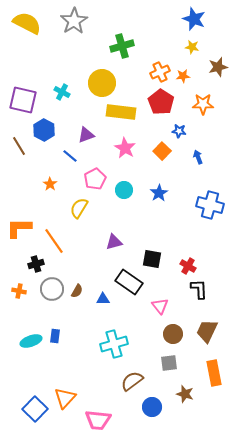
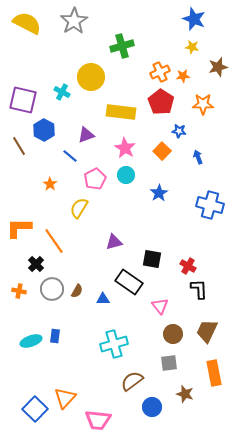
yellow circle at (102, 83): moved 11 px left, 6 px up
cyan circle at (124, 190): moved 2 px right, 15 px up
black cross at (36, 264): rotated 28 degrees counterclockwise
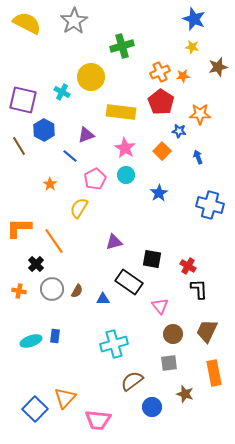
orange star at (203, 104): moved 3 px left, 10 px down
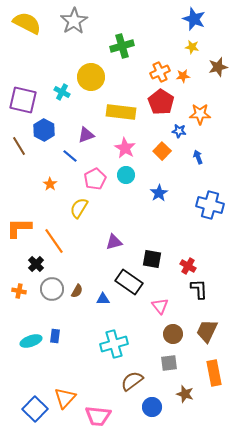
pink trapezoid at (98, 420): moved 4 px up
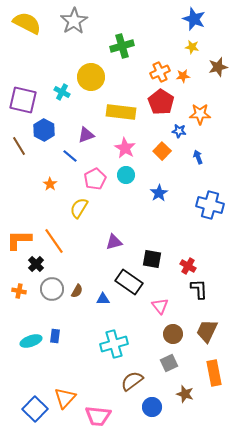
orange L-shape at (19, 228): moved 12 px down
gray square at (169, 363): rotated 18 degrees counterclockwise
